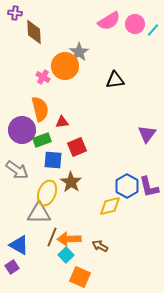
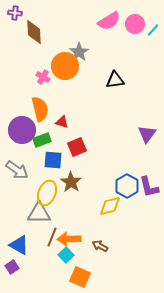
red triangle: rotated 24 degrees clockwise
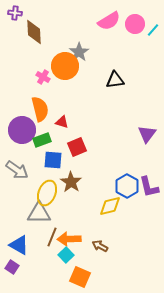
purple square: rotated 24 degrees counterclockwise
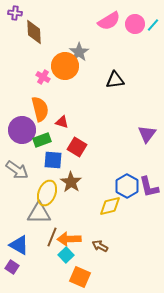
cyan line: moved 5 px up
red square: rotated 36 degrees counterclockwise
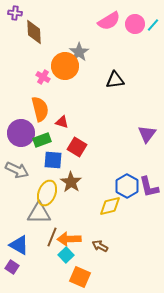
purple circle: moved 1 px left, 3 px down
gray arrow: rotated 10 degrees counterclockwise
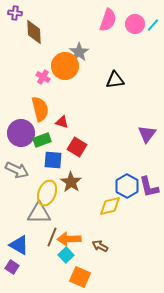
pink semicircle: moved 1 px left, 1 px up; rotated 40 degrees counterclockwise
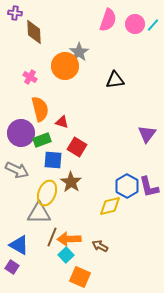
pink cross: moved 13 px left
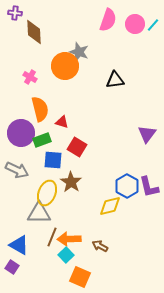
gray star: rotated 18 degrees counterclockwise
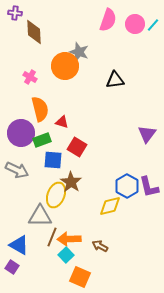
yellow ellipse: moved 9 px right, 2 px down
gray triangle: moved 1 px right, 3 px down
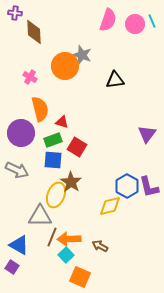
cyan line: moved 1 px left, 4 px up; rotated 64 degrees counterclockwise
gray star: moved 3 px right, 3 px down
green rectangle: moved 11 px right
